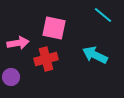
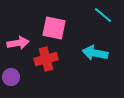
cyan arrow: moved 2 px up; rotated 15 degrees counterclockwise
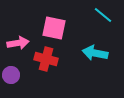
red cross: rotated 30 degrees clockwise
purple circle: moved 2 px up
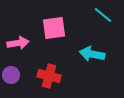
pink square: rotated 20 degrees counterclockwise
cyan arrow: moved 3 px left, 1 px down
red cross: moved 3 px right, 17 px down
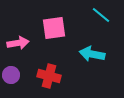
cyan line: moved 2 px left
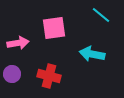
purple circle: moved 1 px right, 1 px up
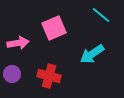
pink square: rotated 15 degrees counterclockwise
cyan arrow: rotated 45 degrees counterclockwise
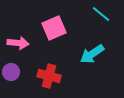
cyan line: moved 1 px up
pink arrow: rotated 15 degrees clockwise
purple circle: moved 1 px left, 2 px up
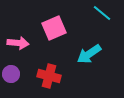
cyan line: moved 1 px right, 1 px up
cyan arrow: moved 3 px left
purple circle: moved 2 px down
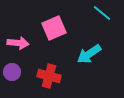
purple circle: moved 1 px right, 2 px up
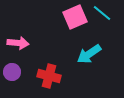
pink square: moved 21 px right, 11 px up
